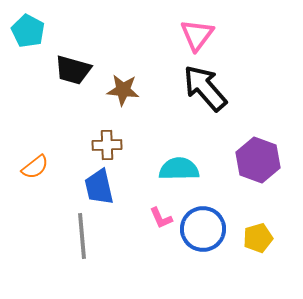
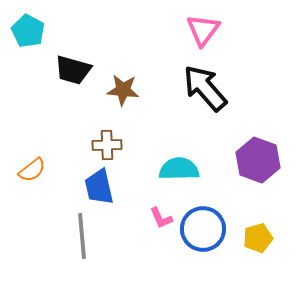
pink triangle: moved 6 px right, 5 px up
orange semicircle: moved 3 px left, 3 px down
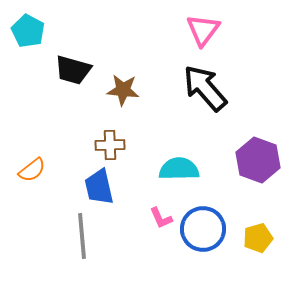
brown cross: moved 3 px right
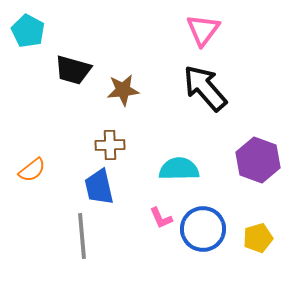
brown star: rotated 12 degrees counterclockwise
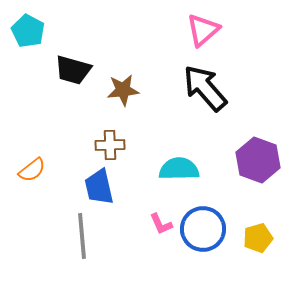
pink triangle: rotated 12 degrees clockwise
pink L-shape: moved 6 px down
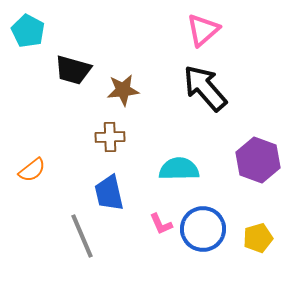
brown cross: moved 8 px up
blue trapezoid: moved 10 px right, 6 px down
gray line: rotated 18 degrees counterclockwise
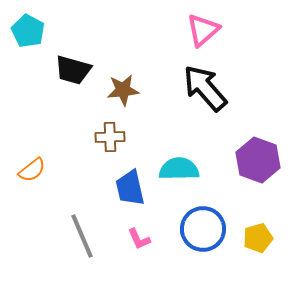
blue trapezoid: moved 21 px right, 5 px up
pink L-shape: moved 22 px left, 15 px down
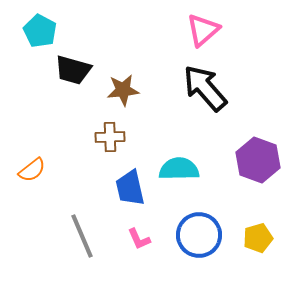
cyan pentagon: moved 12 px right
blue circle: moved 4 px left, 6 px down
